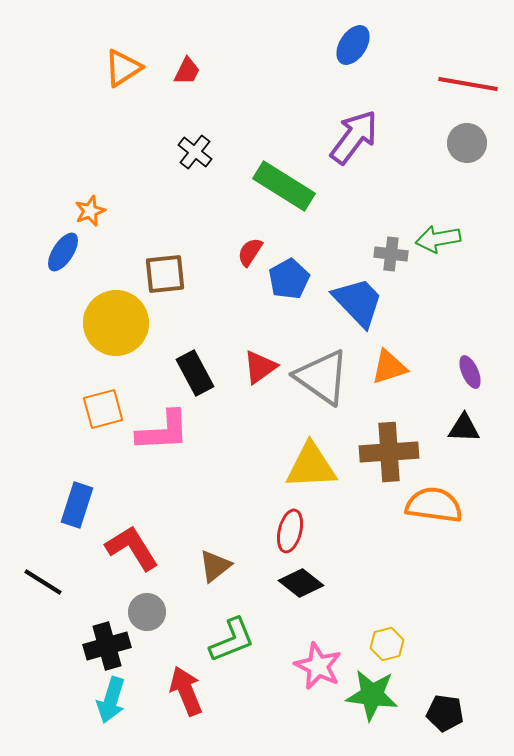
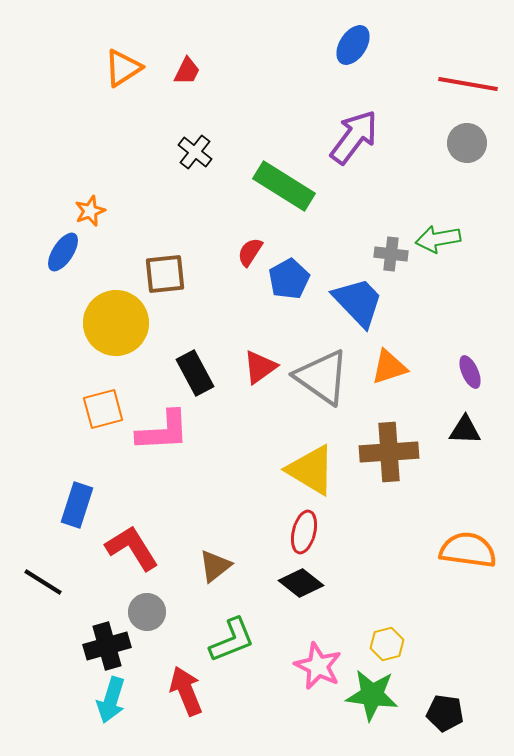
black triangle at (464, 428): moved 1 px right, 2 px down
yellow triangle at (311, 466): moved 4 px down; rotated 34 degrees clockwise
orange semicircle at (434, 505): moved 34 px right, 45 px down
red ellipse at (290, 531): moved 14 px right, 1 px down
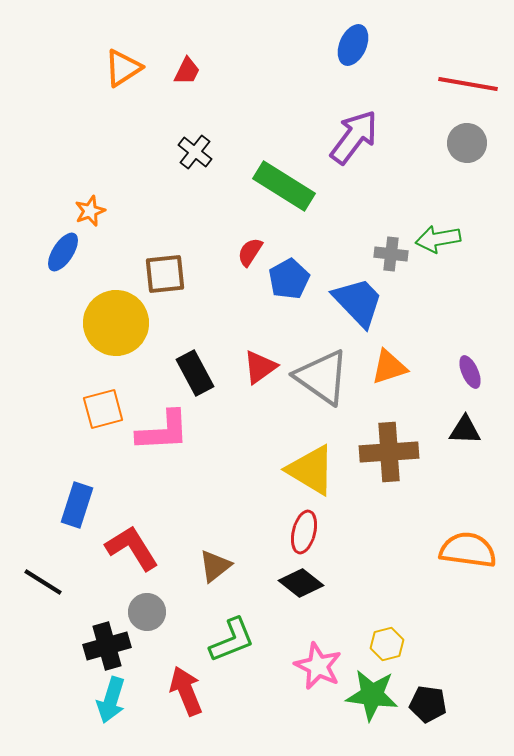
blue ellipse at (353, 45): rotated 9 degrees counterclockwise
black pentagon at (445, 713): moved 17 px left, 9 px up
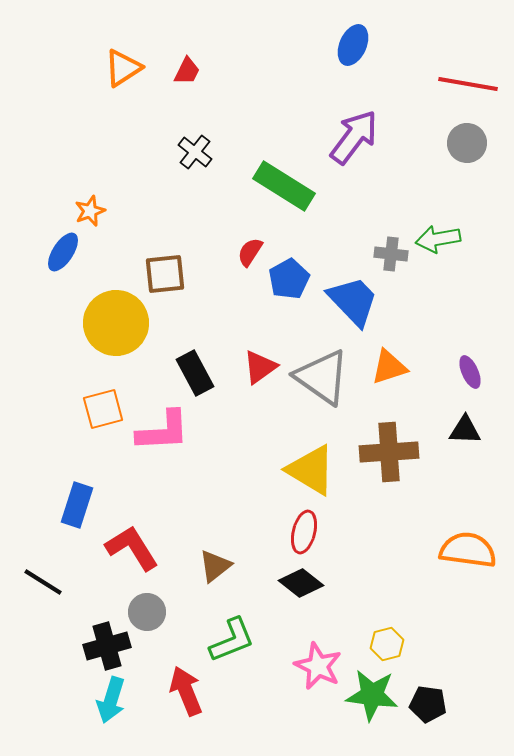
blue trapezoid at (358, 302): moved 5 px left, 1 px up
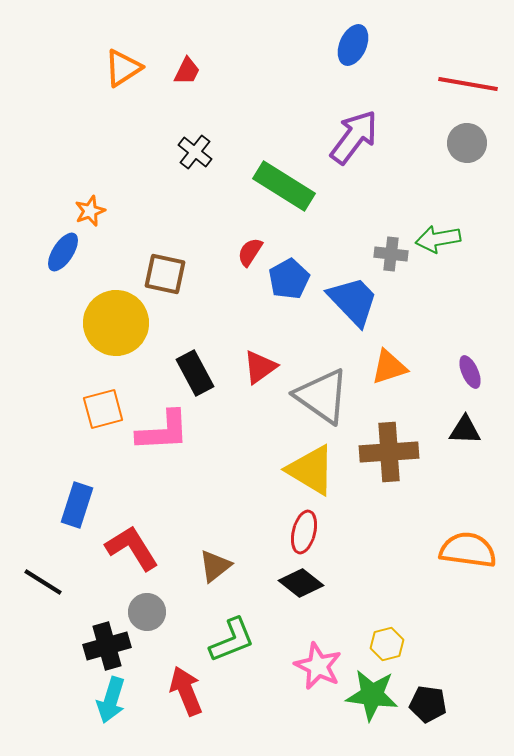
brown square at (165, 274): rotated 18 degrees clockwise
gray triangle at (322, 377): moved 19 px down
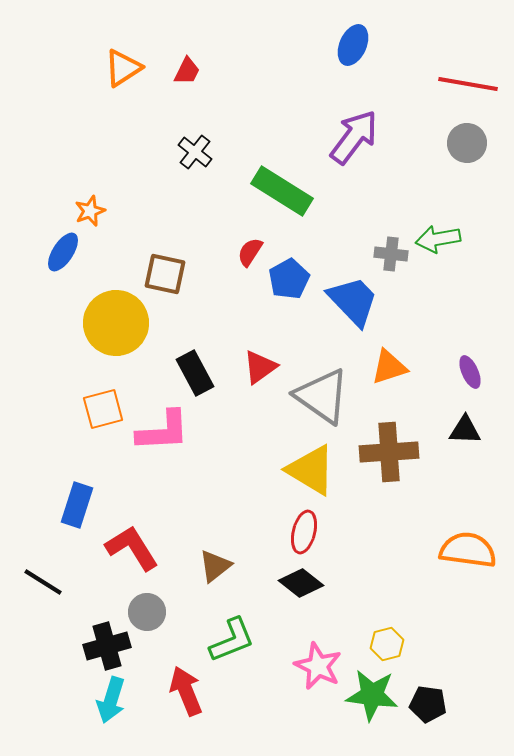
green rectangle at (284, 186): moved 2 px left, 5 px down
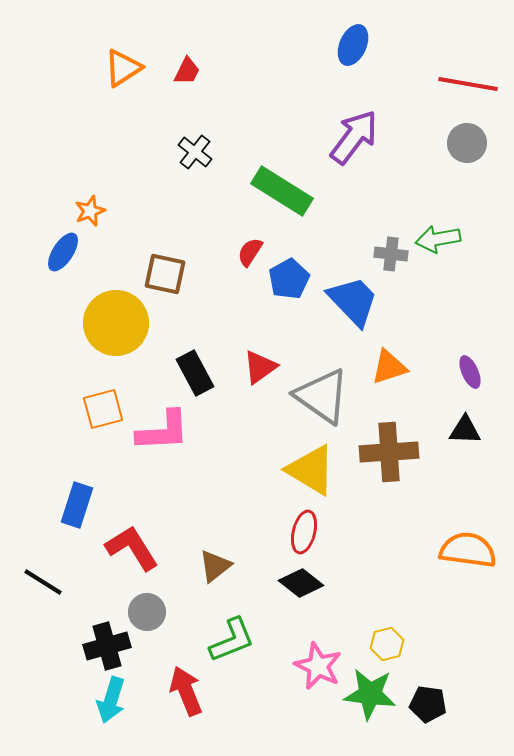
green star at (372, 695): moved 2 px left, 1 px up
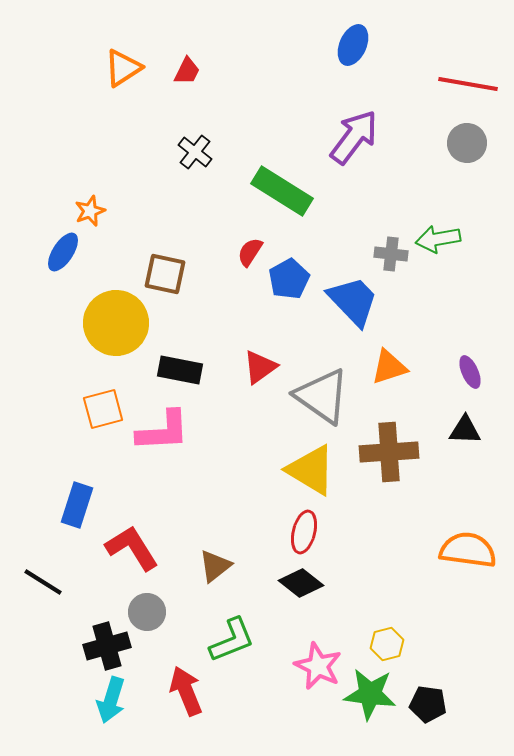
black rectangle at (195, 373): moved 15 px left, 3 px up; rotated 51 degrees counterclockwise
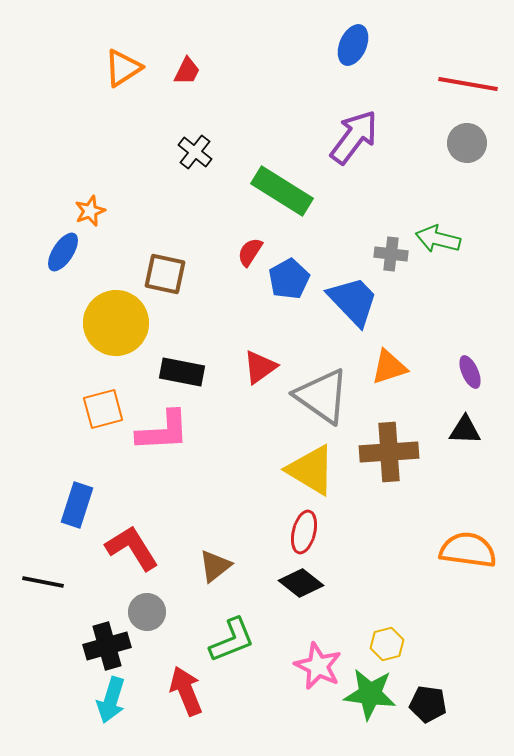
green arrow at (438, 239): rotated 24 degrees clockwise
black rectangle at (180, 370): moved 2 px right, 2 px down
black line at (43, 582): rotated 21 degrees counterclockwise
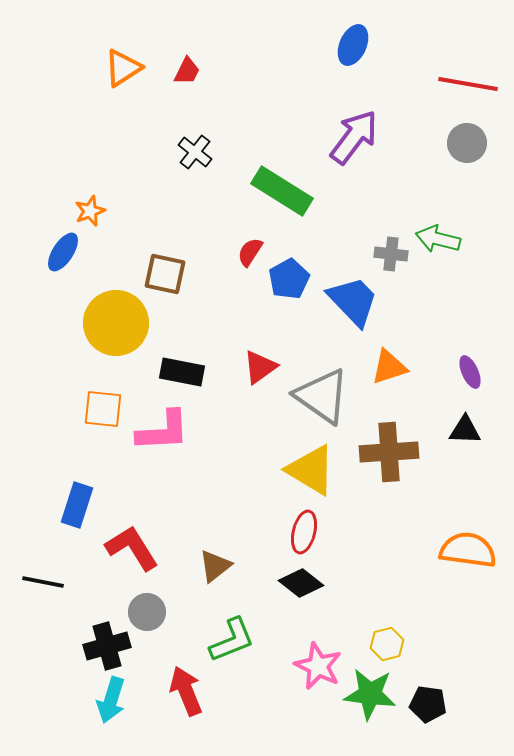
orange square at (103, 409): rotated 21 degrees clockwise
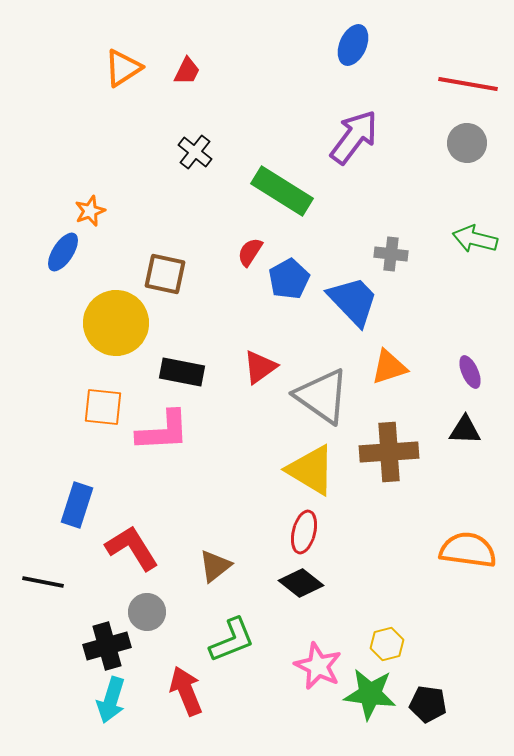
green arrow at (438, 239): moved 37 px right
orange square at (103, 409): moved 2 px up
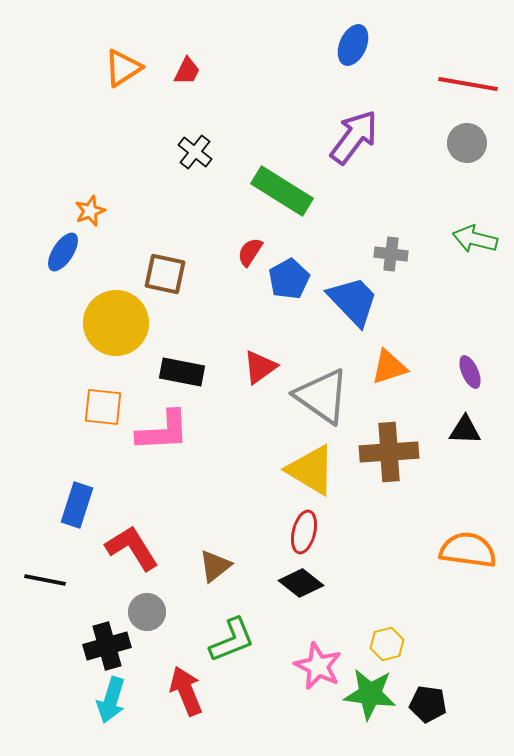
black line at (43, 582): moved 2 px right, 2 px up
